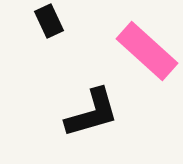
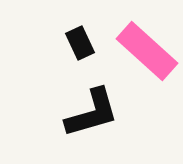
black rectangle: moved 31 px right, 22 px down
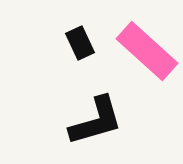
black L-shape: moved 4 px right, 8 px down
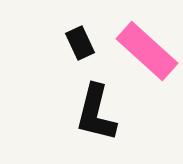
black L-shape: moved 8 px up; rotated 120 degrees clockwise
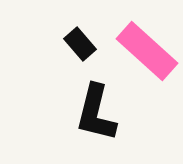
black rectangle: moved 1 px down; rotated 16 degrees counterclockwise
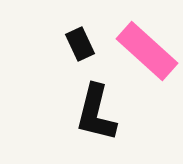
black rectangle: rotated 16 degrees clockwise
